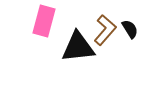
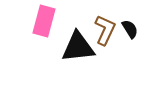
brown L-shape: rotated 16 degrees counterclockwise
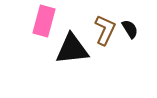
black triangle: moved 6 px left, 2 px down
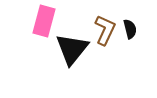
black semicircle: rotated 18 degrees clockwise
black triangle: rotated 45 degrees counterclockwise
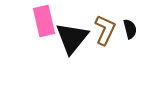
pink rectangle: rotated 28 degrees counterclockwise
black triangle: moved 11 px up
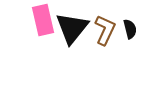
pink rectangle: moved 1 px left, 1 px up
black triangle: moved 10 px up
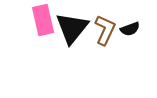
black semicircle: rotated 84 degrees clockwise
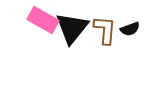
pink rectangle: rotated 48 degrees counterclockwise
brown L-shape: rotated 20 degrees counterclockwise
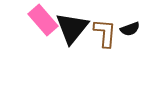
pink rectangle: rotated 20 degrees clockwise
brown L-shape: moved 3 px down
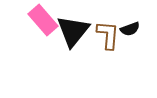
black triangle: moved 1 px right, 3 px down
brown L-shape: moved 3 px right, 2 px down
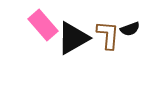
pink rectangle: moved 5 px down
black triangle: moved 7 px down; rotated 21 degrees clockwise
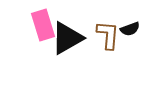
pink rectangle: rotated 24 degrees clockwise
black triangle: moved 6 px left
